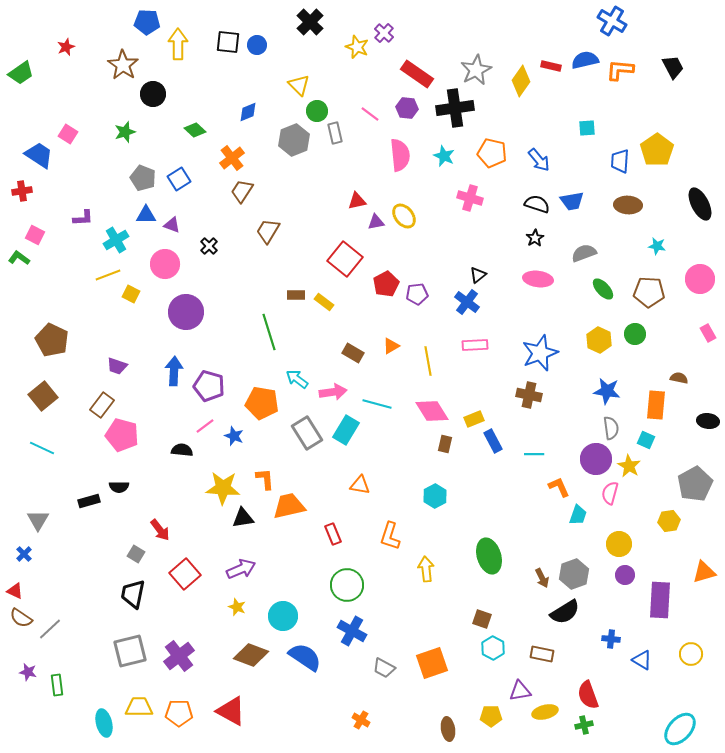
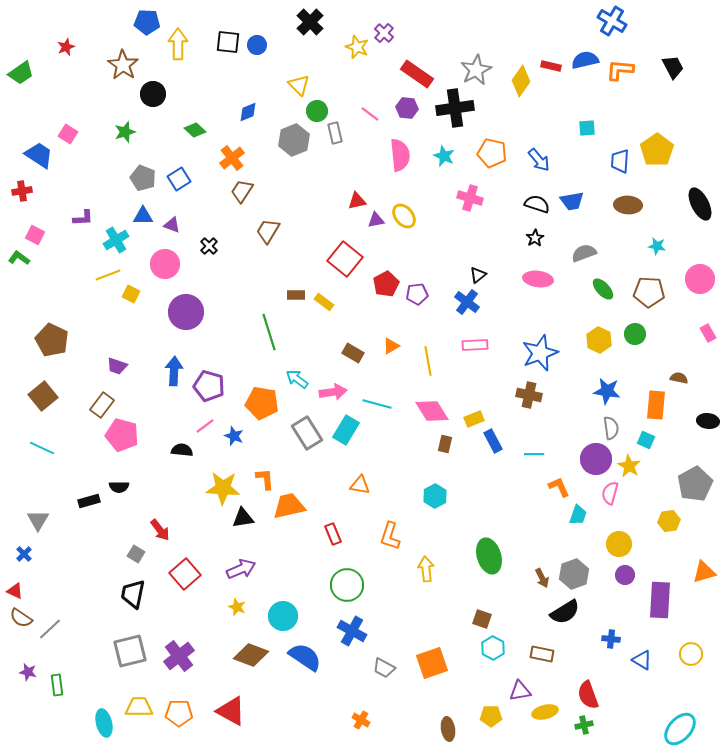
blue triangle at (146, 215): moved 3 px left, 1 px down
purple triangle at (376, 222): moved 2 px up
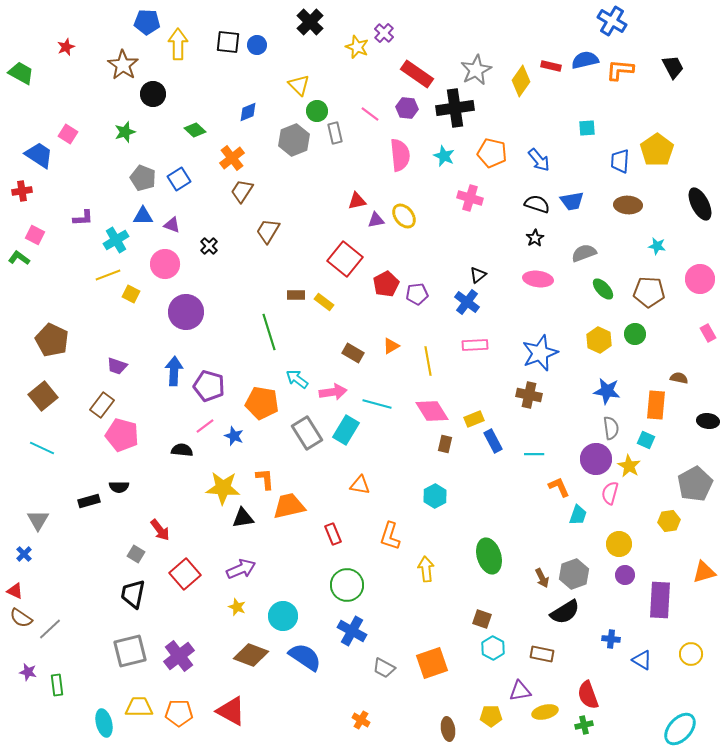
green trapezoid at (21, 73): rotated 116 degrees counterclockwise
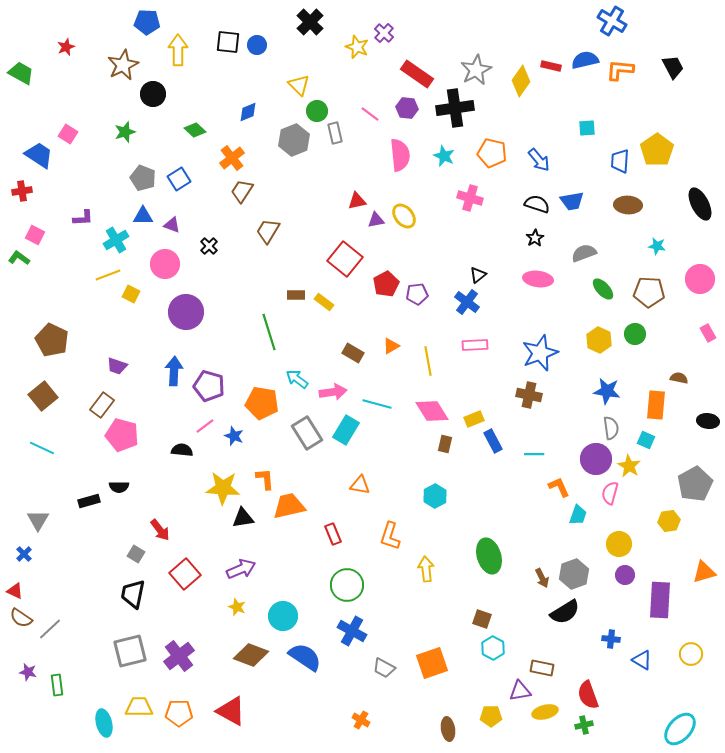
yellow arrow at (178, 44): moved 6 px down
brown star at (123, 65): rotated 12 degrees clockwise
brown rectangle at (542, 654): moved 14 px down
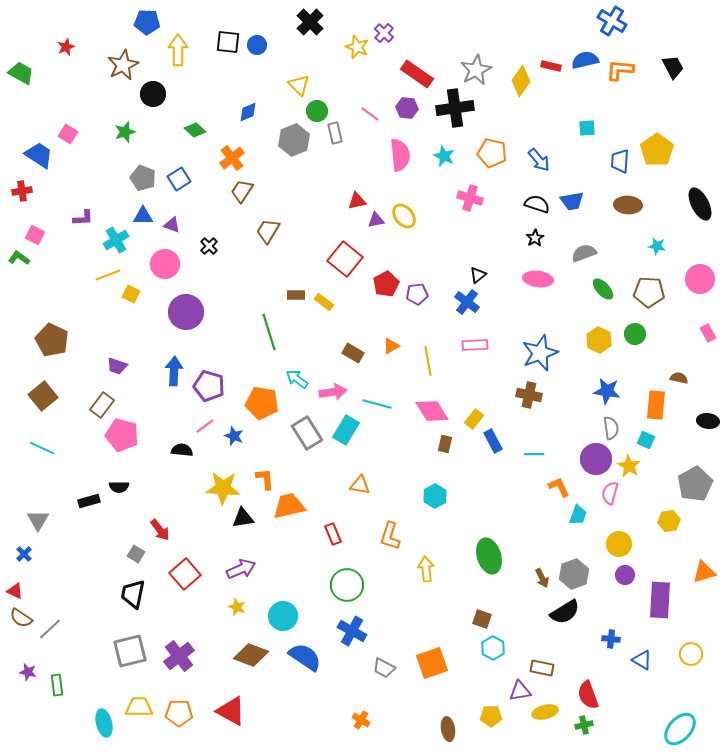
yellow rectangle at (474, 419): rotated 30 degrees counterclockwise
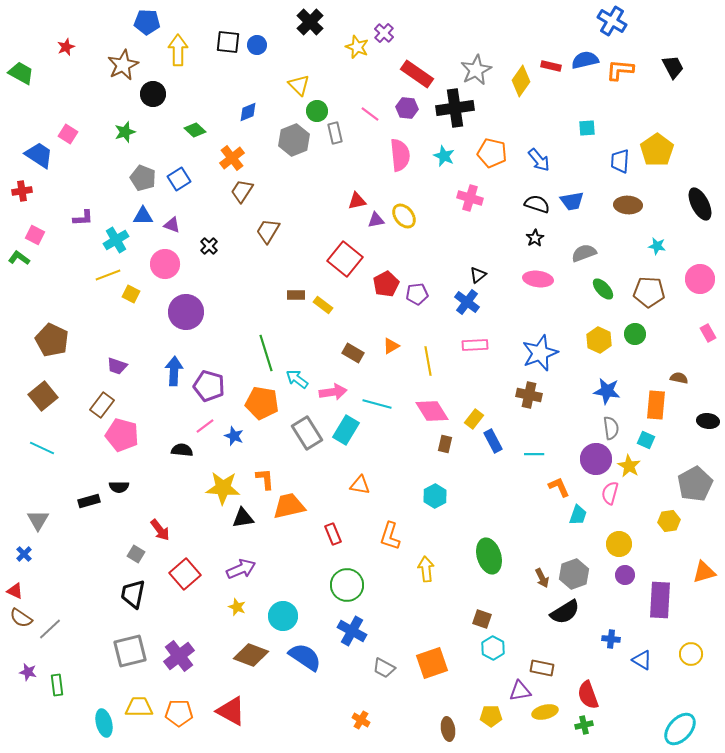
yellow rectangle at (324, 302): moved 1 px left, 3 px down
green line at (269, 332): moved 3 px left, 21 px down
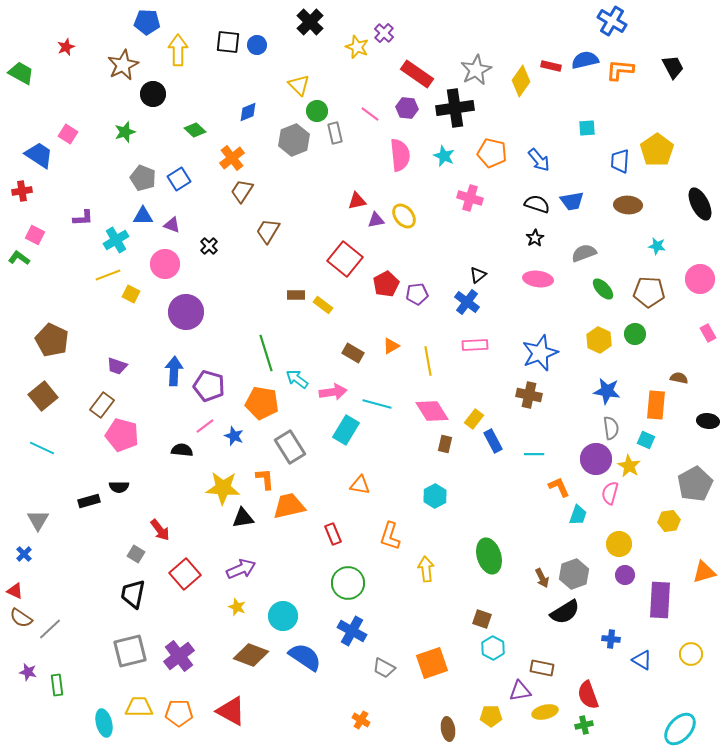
gray rectangle at (307, 433): moved 17 px left, 14 px down
green circle at (347, 585): moved 1 px right, 2 px up
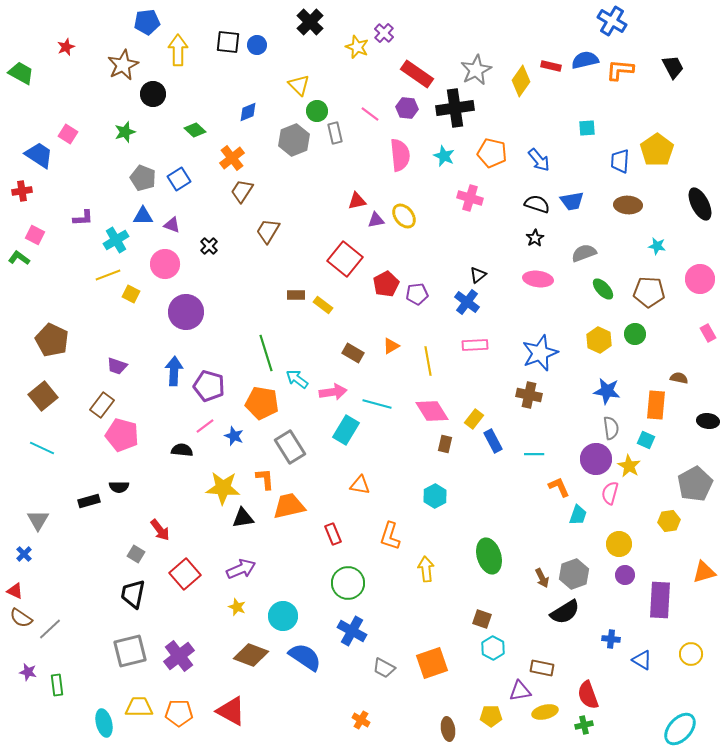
blue pentagon at (147, 22): rotated 10 degrees counterclockwise
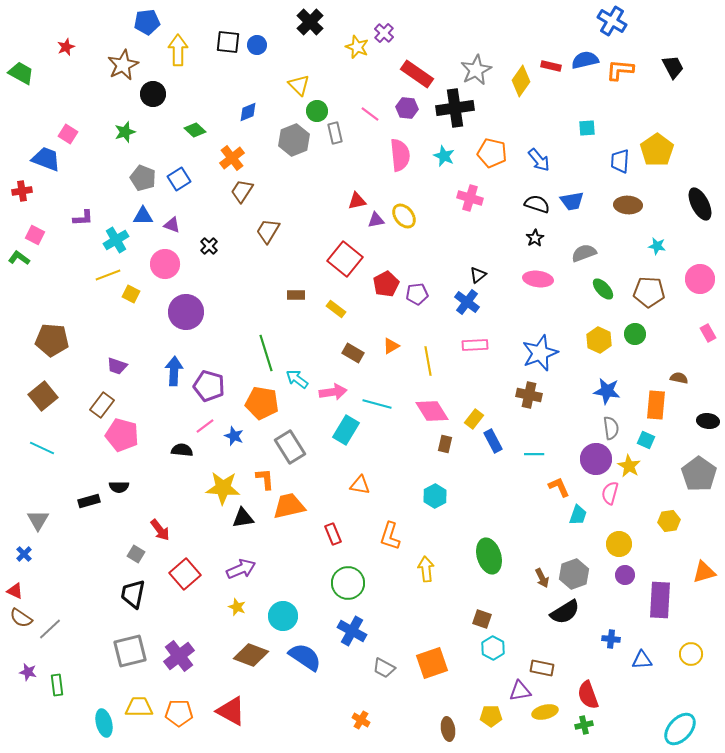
blue trapezoid at (39, 155): moved 7 px right, 4 px down; rotated 12 degrees counterclockwise
yellow rectangle at (323, 305): moved 13 px right, 4 px down
brown pentagon at (52, 340): rotated 20 degrees counterclockwise
gray pentagon at (695, 484): moved 4 px right, 10 px up; rotated 8 degrees counterclockwise
blue triangle at (642, 660): rotated 35 degrees counterclockwise
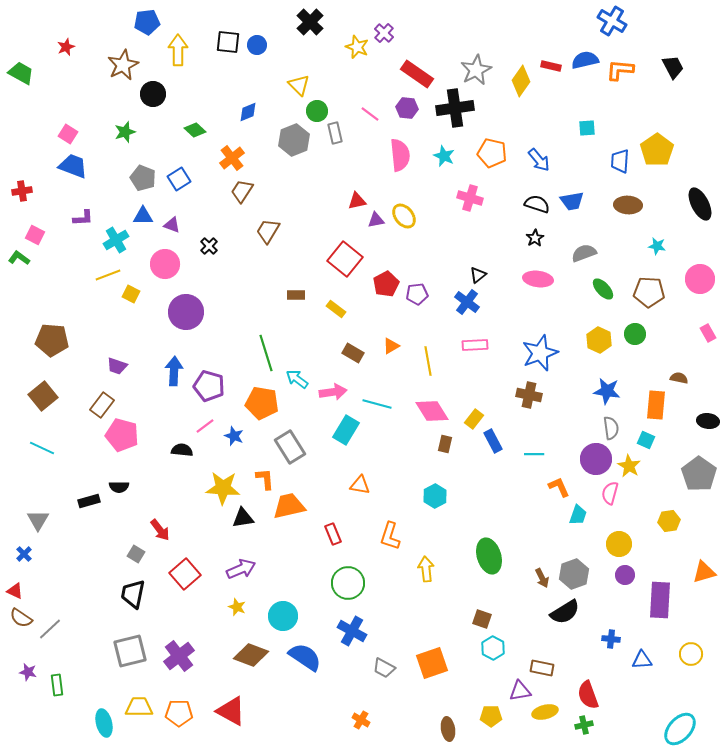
blue trapezoid at (46, 159): moved 27 px right, 7 px down
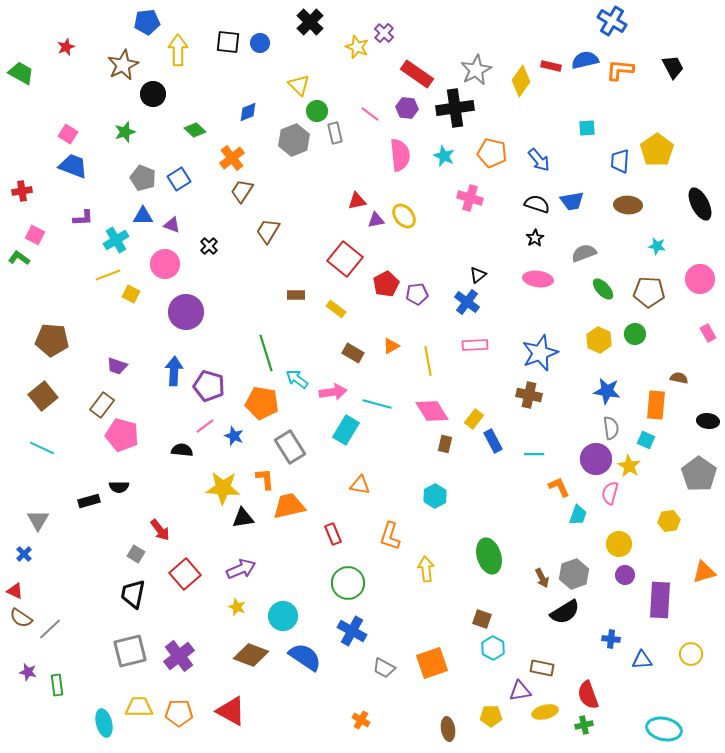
blue circle at (257, 45): moved 3 px right, 2 px up
cyan ellipse at (680, 729): moved 16 px left; rotated 60 degrees clockwise
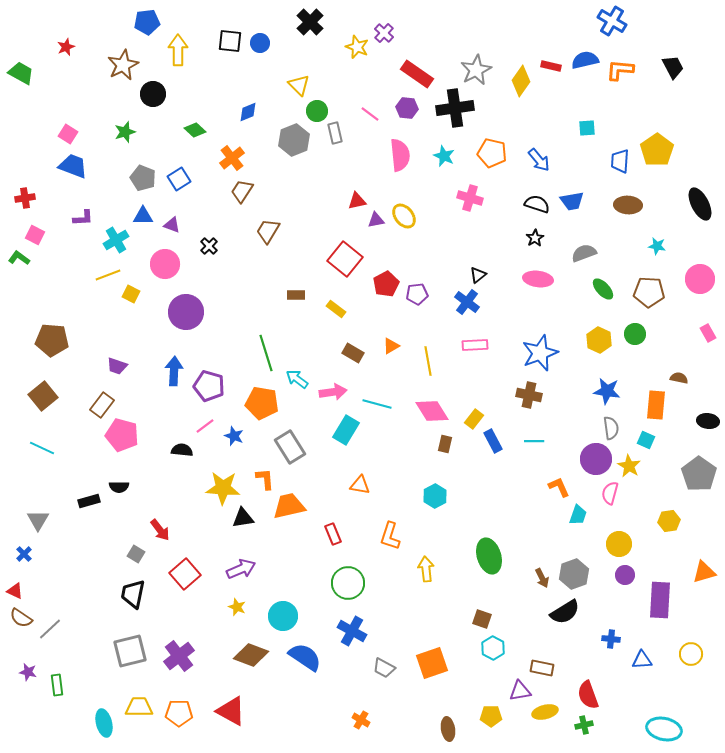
black square at (228, 42): moved 2 px right, 1 px up
red cross at (22, 191): moved 3 px right, 7 px down
cyan line at (534, 454): moved 13 px up
